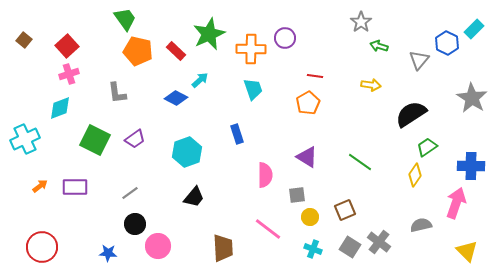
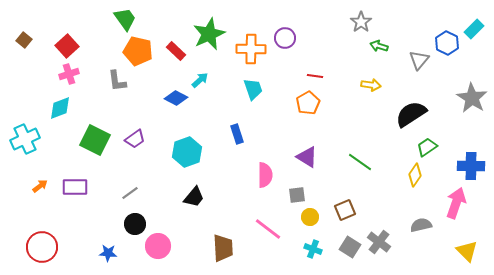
gray L-shape at (117, 93): moved 12 px up
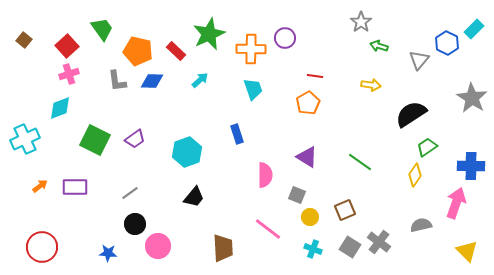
green trapezoid at (125, 19): moved 23 px left, 10 px down
blue diamond at (176, 98): moved 24 px left, 17 px up; rotated 25 degrees counterclockwise
gray square at (297, 195): rotated 30 degrees clockwise
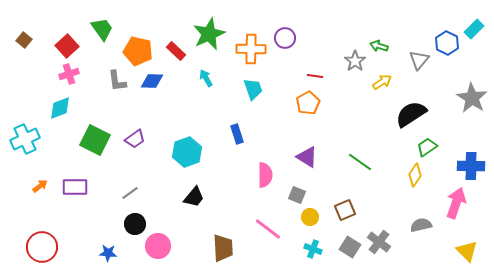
gray star at (361, 22): moved 6 px left, 39 px down
cyan arrow at (200, 80): moved 6 px right, 2 px up; rotated 78 degrees counterclockwise
yellow arrow at (371, 85): moved 11 px right, 3 px up; rotated 42 degrees counterclockwise
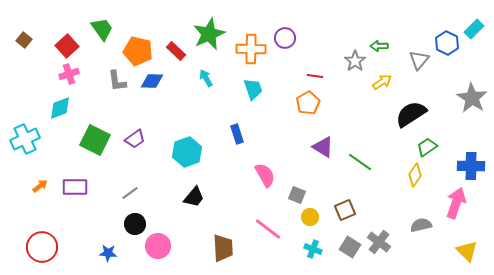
green arrow at (379, 46): rotated 18 degrees counterclockwise
purple triangle at (307, 157): moved 16 px right, 10 px up
pink semicircle at (265, 175): rotated 30 degrees counterclockwise
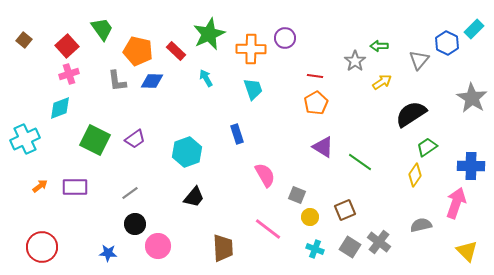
orange pentagon at (308, 103): moved 8 px right
cyan cross at (313, 249): moved 2 px right
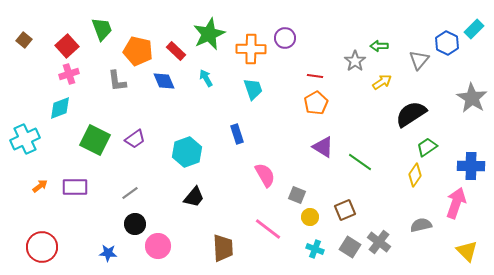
green trapezoid at (102, 29): rotated 15 degrees clockwise
blue diamond at (152, 81): moved 12 px right; rotated 65 degrees clockwise
